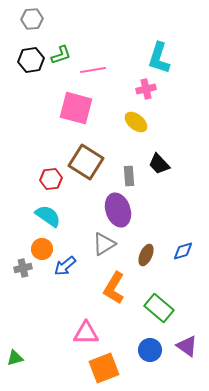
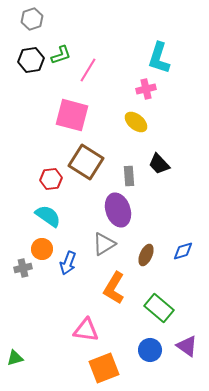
gray hexagon: rotated 15 degrees counterclockwise
pink line: moved 5 px left; rotated 50 degrees counterclockwise
pink square: moved 4 px left, 7 px down
blue arrow: moved 3 px right, 3 px up; rotated 30 degrees counterclockwise
pink triangle: moved 3 px up; rotated 8 degrees clockwise
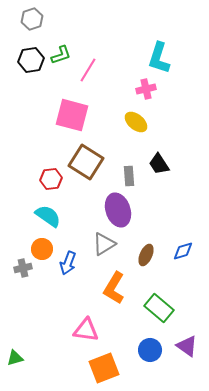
black trapezoid: rotated 10 degrees clockwise
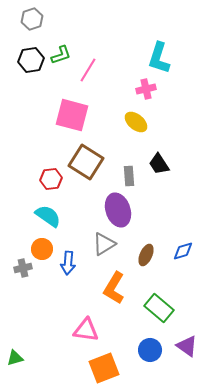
blue arrow: rotated 15 degrees counterclockwise
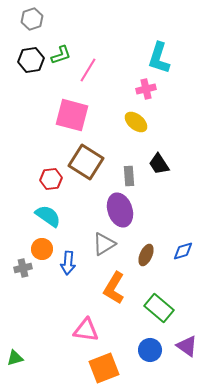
purple ellipse: moved 2 px right
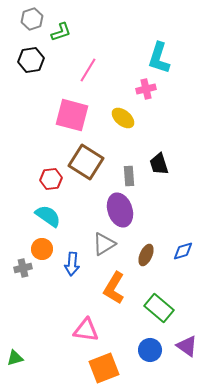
green L-shape: moved 23 px up
yellow ellipse: moved 13 px left, 4 px up
black trapezoid: rotated 15 degrees clockwise
blue arrow: moved 4 px right, 1 px down
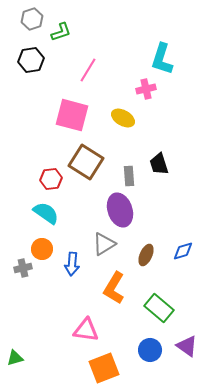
cyan L-shape: moved 3 px right, 1 px down
yellow ellipse: rotated 10 degrees counterclockwise
cyan semicircle: moved 2 px left, 3 px up
